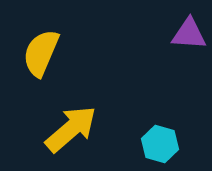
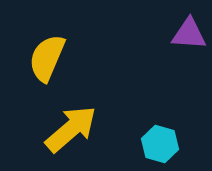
yellow semicircle: moved 6 px right, 5 px down
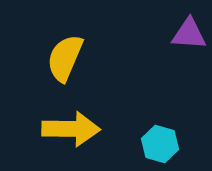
yellow semicircle: moved 18 px right
yellow arrow: rotated 42 degrees clockwise
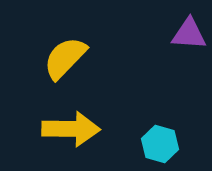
yellow semicircle: rotated 21 degrees clockwise
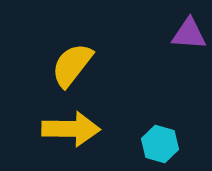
yellow semicircle: moved 7 px right, 7 px down; rotated 6 degrees counterclockwise
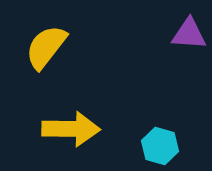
yellow semicircle: moved 26 px left, 18 px up
cyan hexagon: moved 2 px down
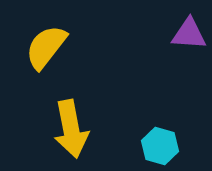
yellow arrow: rotated 78 degrees clockwise
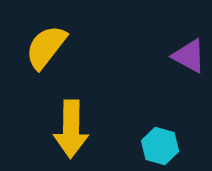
purple triangle: moved 22 px down; rotated 24 degrees clockwise
yellow arrow: rotated 12 degrees clockwise
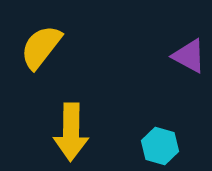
yellow semicircle: moved 5 px left
yellow arrow: moved 3 px down
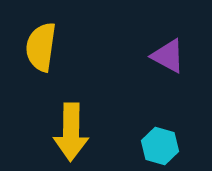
yellow semicircle: rotated 30 degrees counterclockwise
purple triangle: moved 21 px left
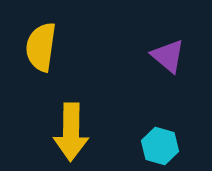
purple triangle: rotated 12 degrees clockwise
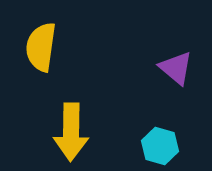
purple triangle: moved 8 px right, 12 px down
